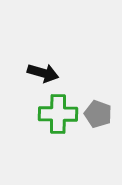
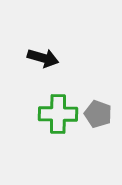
black arrow: moved 15 px up
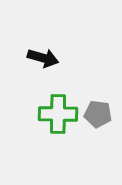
gray pentagon: rotated 12 degrees counterclockwise
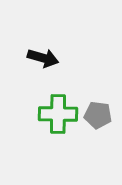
gray pentagon: moved 1 px down
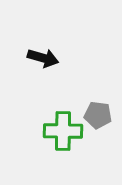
green cross: moved 5 px right, 17 px down
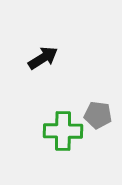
black arrow: rotated 48 degrees counterclockwise
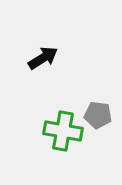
green cross: rotated 9 degrees clockwise
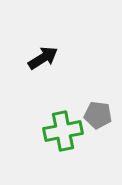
green cross: rotated 21 degrees counterclockwise
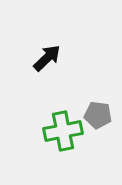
black arrow: moved 4 px right; rotated 12 degrees counterclockwise
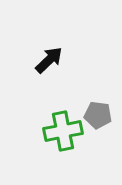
black arrow: moved 2 px right, 2 px down
